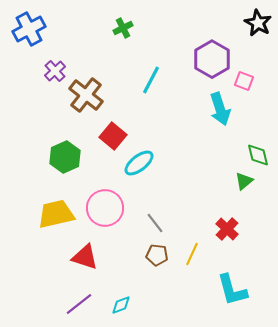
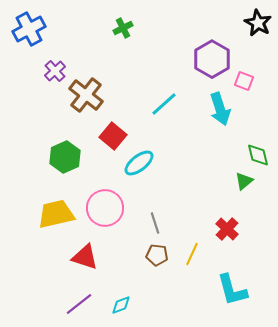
cyan line: moved 13 px right, 24 px down; rotated 20 degrees clockwise
gray line: rotated 20 degrees clockwise
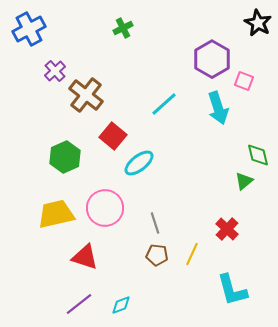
cyan arrow: moved 2 px left, 1 px up
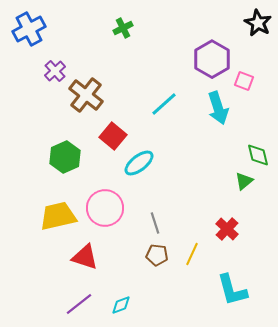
yellow trapezoid: moved 2 px right, 2 px down
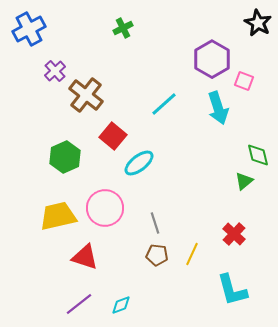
red cross: moved 7 px right, 5 px down
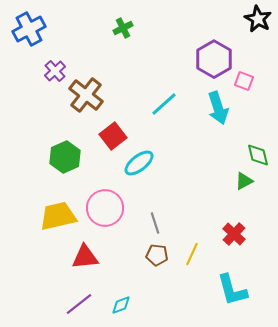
black star: moved 4 px up
purple hexagon: moved 2 px right
red square: rotated 12 degrees clockwise
green triangle: rotated 12 degrees clockwise
red triangle: rotated 24 degrees counterclockwise
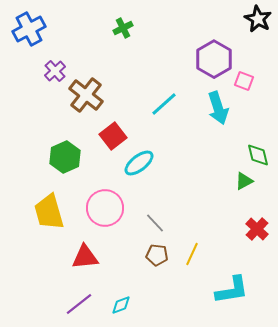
yellow trapezoid: moved 9 px left, 4 px up; rotated 93 degrees counterclockwise
gray line: rotated 25 degrees counterclockwise
red cross: moved 23 px right, 5 px up
cyan L-shape: rotated 84 degrees counterclockwise
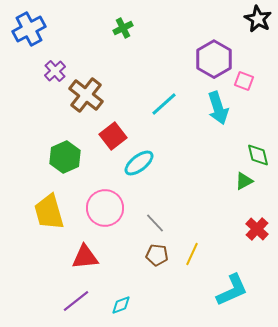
cyan L-shape: rotated 15 degrees counterclockwise
purple line: moved 3 px left, 3 px up
